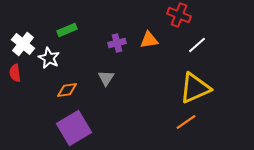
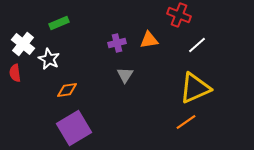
green rectangle: moved 8 px left, 7 px up
white star: moved 1 px down
gray triangle: moved 19 px right, 3 px up
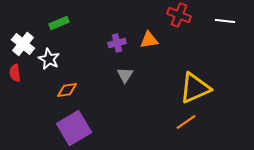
white line: moved 28 px right, 24 px up; rotated 48 degrees clockwise
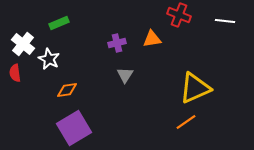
orange triangle: moved 3 px right, 1 px up
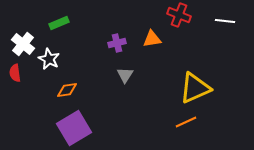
orange line: rotated 10 degrees clockwise
